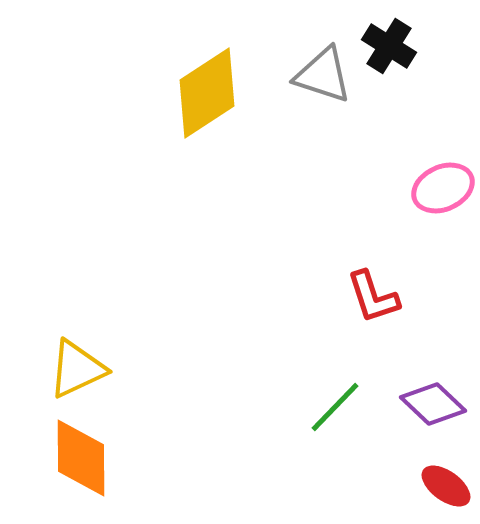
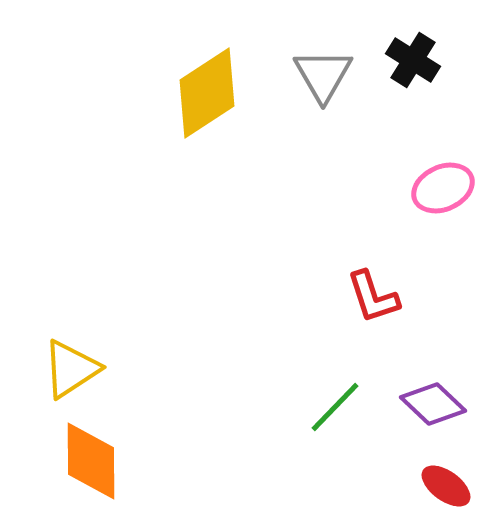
black cross: moved 24 px right, 14 px down
gray triangle: rotated 42 degrees clockwise
yellow triangle: moved 6 px left; rotated 8 degrees counterclockwise
orange diamond: moved 10 px right, 3 px down
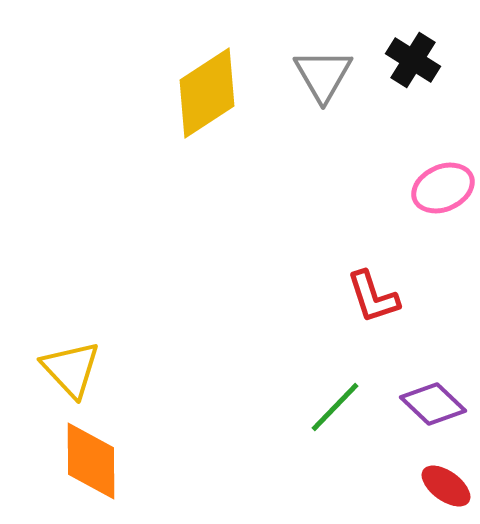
yellow triangle: rotated 40 degrees counterclockwise
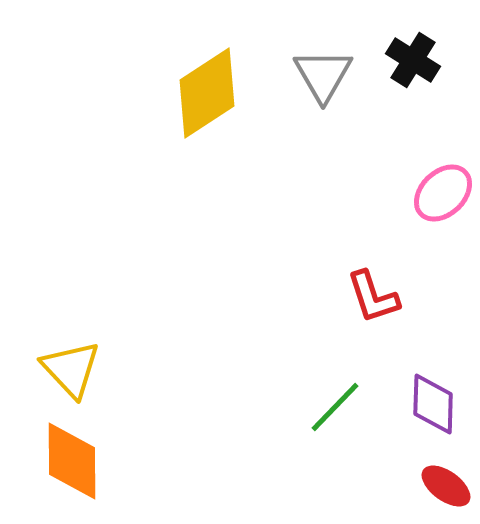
pink ellipse: moved 5 px down; rotated 20 degrees counterclockwise
purple diamond: rotated 48 degrees clockwise
orange diamond: moved 19 px left
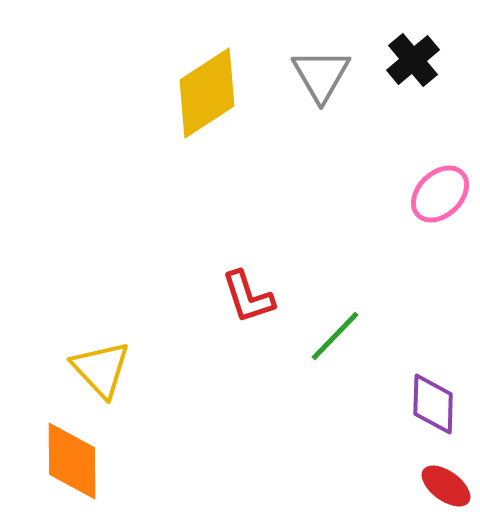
black cross: rotated 18 degrees clockwise
gray triangle: moved 2 px left
pink ellipse: moved 3 px left, 1 px down
red L-shape: moved 125 px left
yellow triangle: moved 30 px right
green line: moved 71 px up
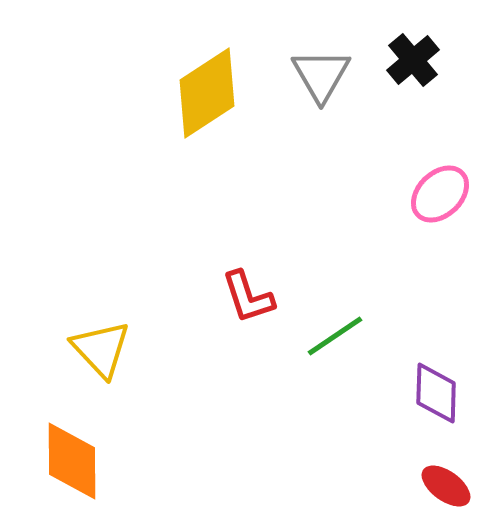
green line: rotated 12 degrees clockwise
yellow triangle: moved 20 px up
purple diamond: moved 3 px right, 11 px up
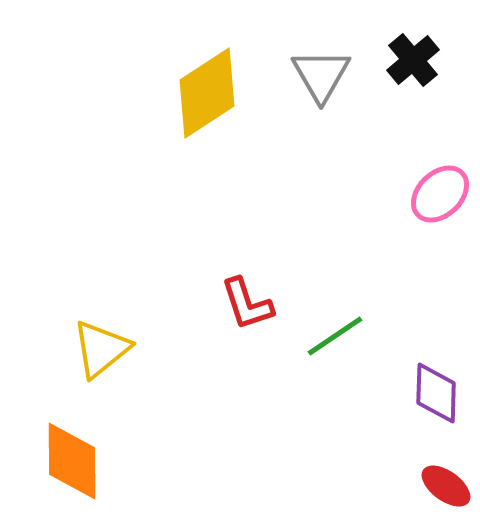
red L-shape: moved 1 px left, 7 px down
yellow triangle: rotated 34 degrees clockwise
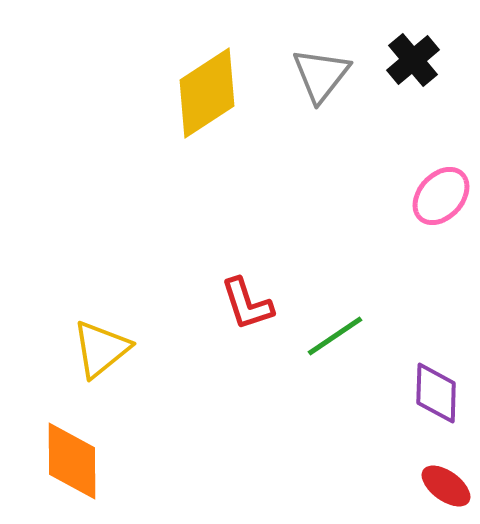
gray triangle: rotated 8 degrees clockwise
pink ellipse: moved 1 px right, 2 px down; rotated 4 degrees counterclockwise
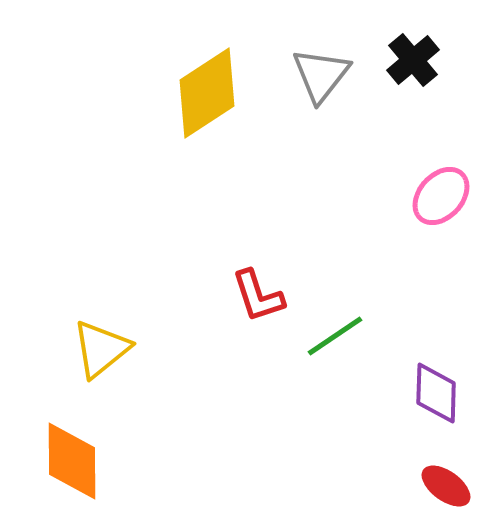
red L-shape: moved 11 px right, 8 px up
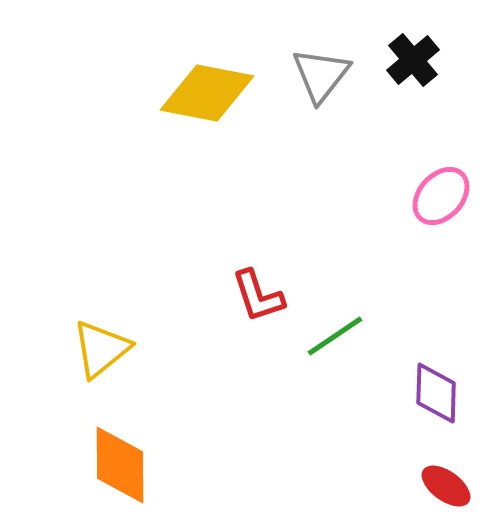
yellow diamond: rotated 44 degrees clockwise
orange diamond: moved 48 px right, 4 px down
